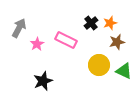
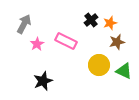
black cross: moved 3 px up
gray arrow: moved 5 px right, 4 px up
pink rectangle: moved 1 px down
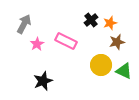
yellow circle: moved 2 px right
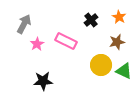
orange star: moved 9 px right, 6 px up; rotated 24 degrees counterclockwise
black star: rotated 18 degrees clockwise
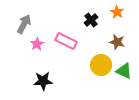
orange star: moved 2 px left, 5 px up
brown star: rotated 28 degrees clockwise
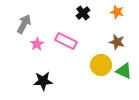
orange star: rotated 16 degrees counterclockwise
black cross: moved 8 px left, 7 px up
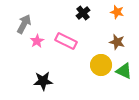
pink star: moved 3 px up
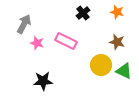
pink star: moved 2 px down; rotated 24 degrees counterclockwise
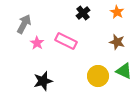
orange star: rotated 16 degrees clockwise
pink star: rotated 16 degrees clockwise
yellow circle: moved 3 px left, 11 px down
black star: rotated 12 degrees counterclockwise
